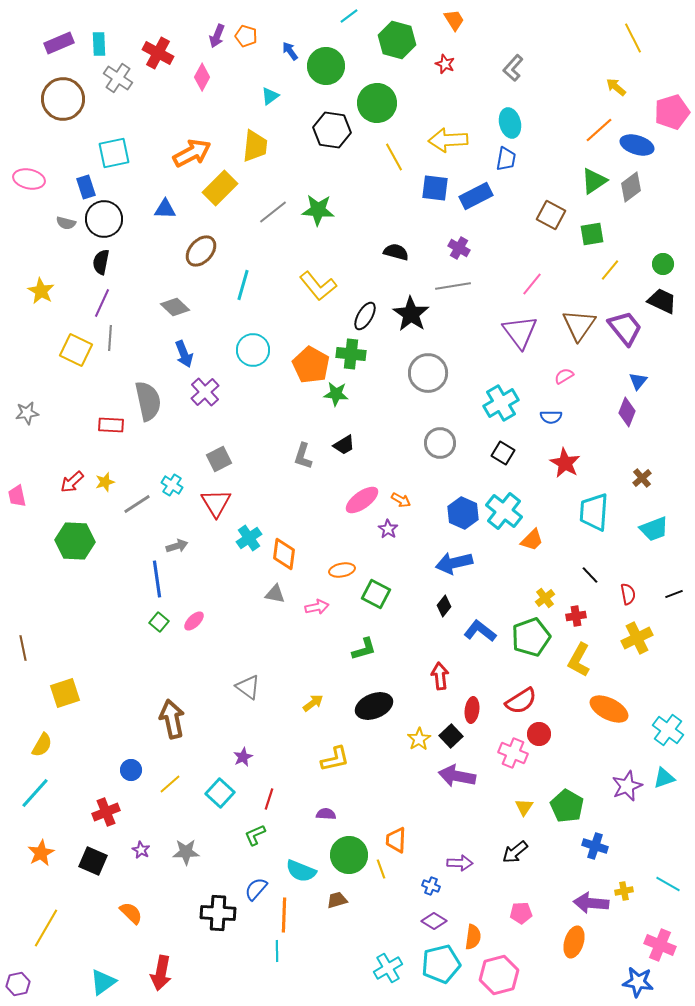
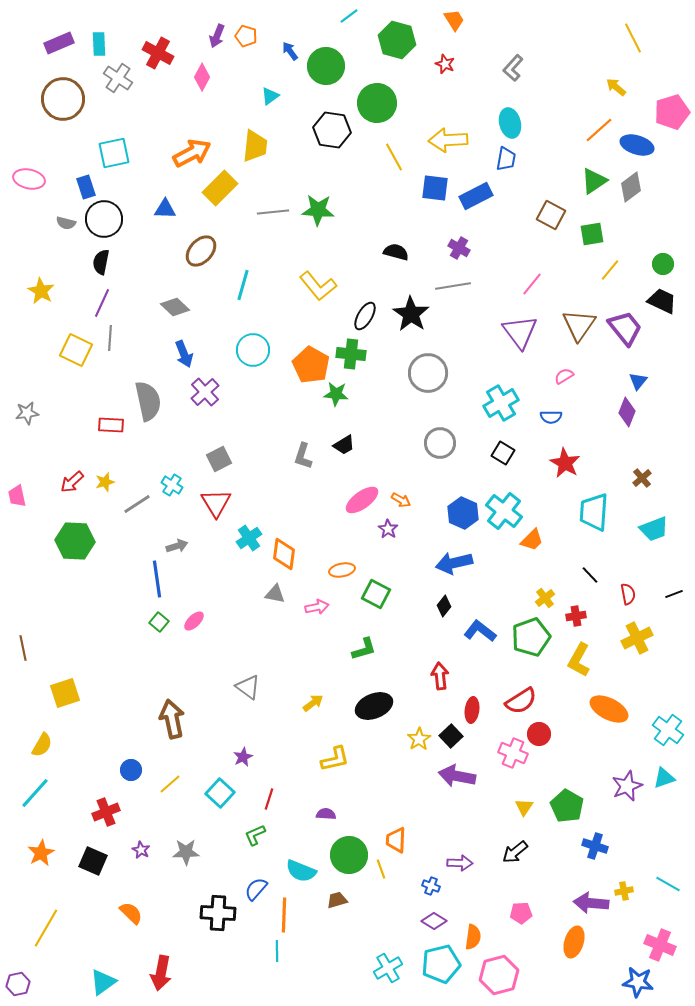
gray line at (273, 212): rotated 32 degrees clockwise
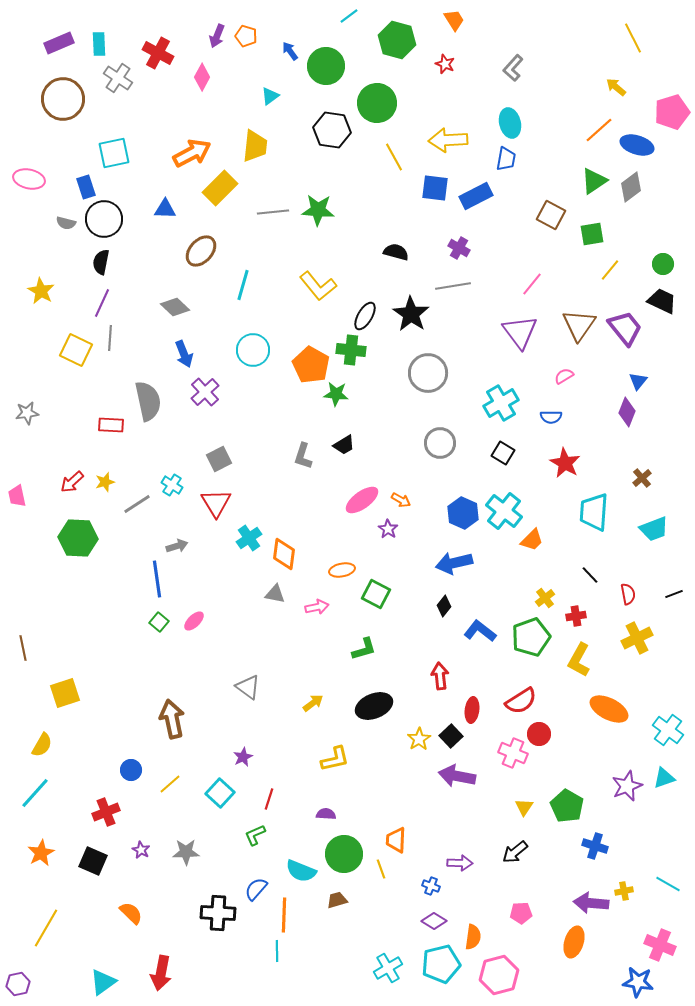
green cross at (351, 354): moved 4 px up
green hexagon at (75, 541): moved 3 px right, 3 px up
green circle at (349, 855): moved 5 px left, 1 px up
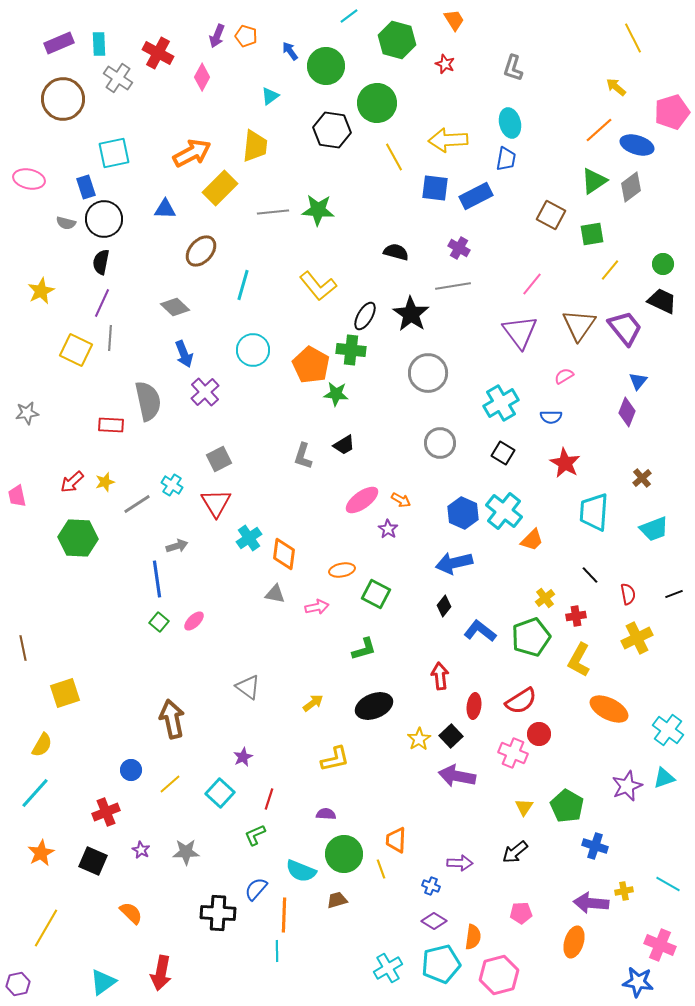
gray L-shape at (513, 68): rotated 24 degrees counterclockwise
yellow star at (41, 291): rotated 16 degrees clockwise
red ellipse at (472, 710): moved 2 px right, 4 px up
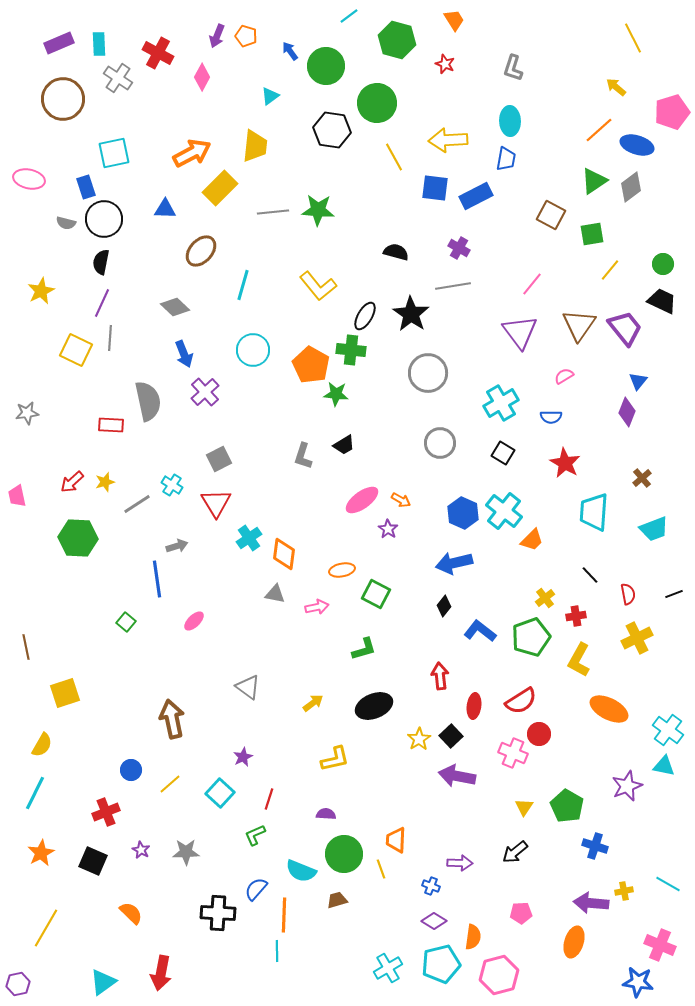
cyan ellipse at (510, 123): moved 2 px up; rotated 12 degrees clockwise
green square at (159, 622): moved 33 px left
brown line at (23, 648): moved 3 px right, 1 px up
cyan triangle at (664, 778): moved 12 px up; rotated 30 degrees clockwise
cyan line at (35, 793): rotated 16 degrees counterclockwise
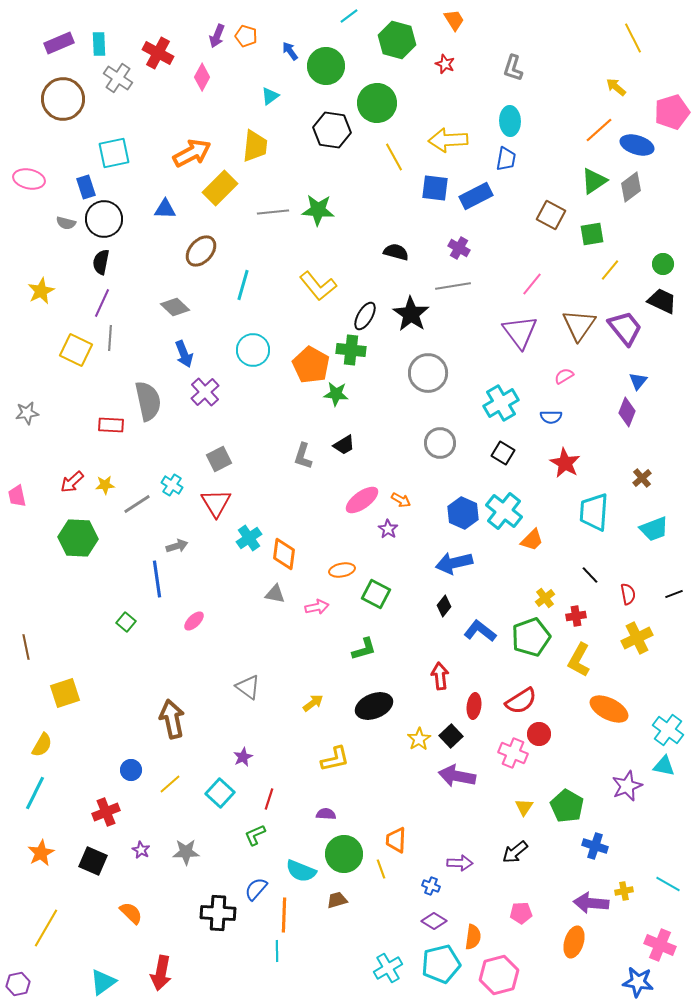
yellow star at (105, 482): moved 3 px down; rotated 12 degrees clockwise
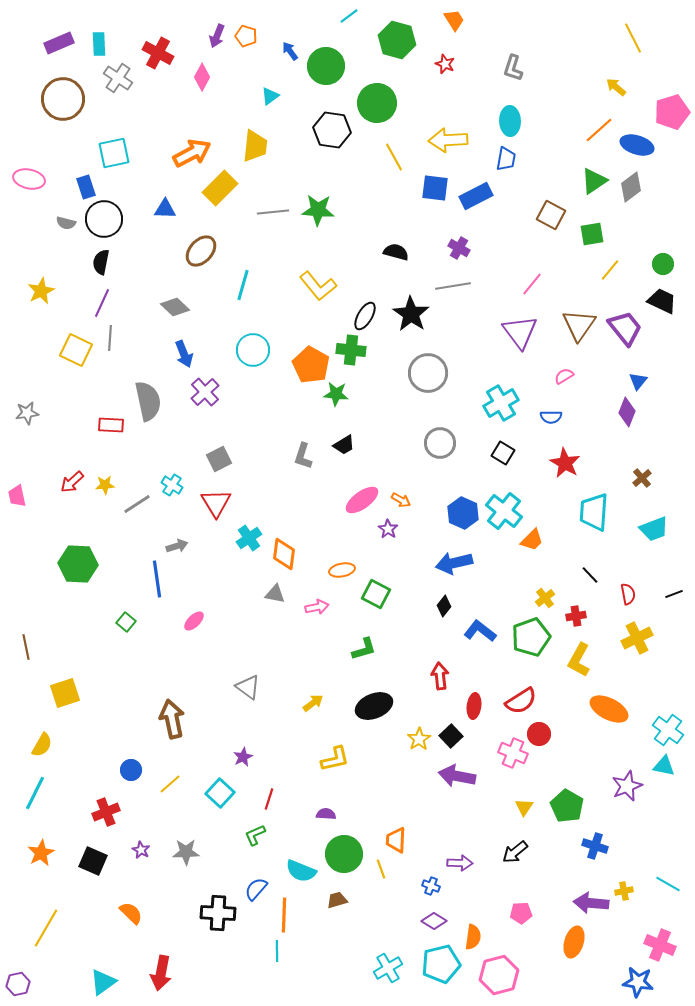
green hexagon at (78, 538): moved 26 px down
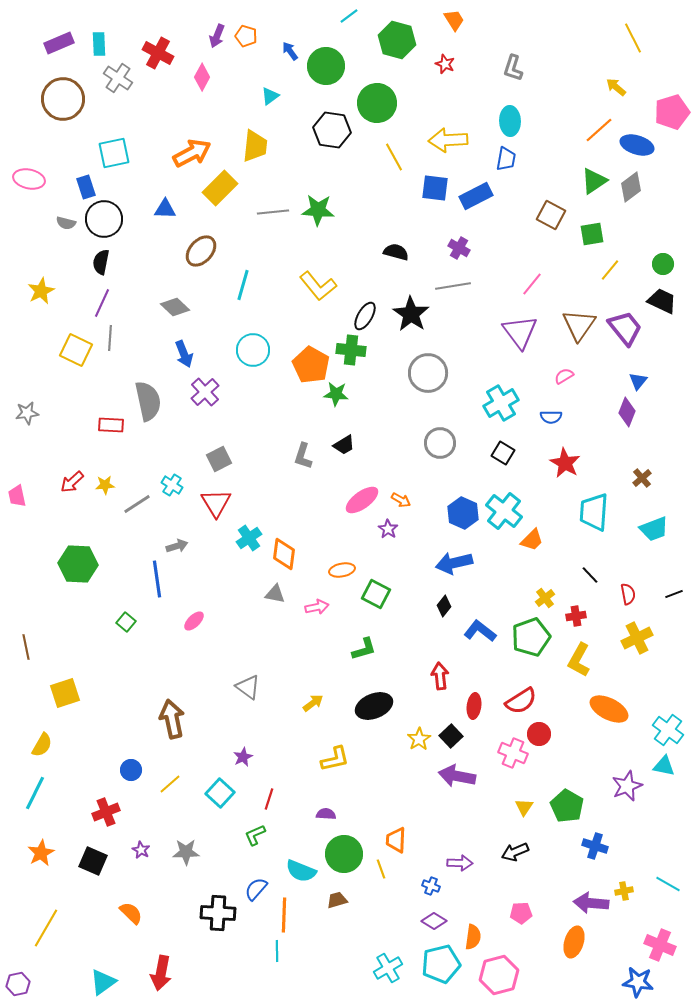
black arrow at (515, 852): rotated 16 degrees clockwise
